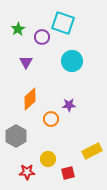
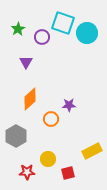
cyan circle: moved 15 px right, 28 px up
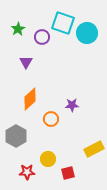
purple star: moved 3 px right
yellow rectangle: moved 2 px right, 2 px up
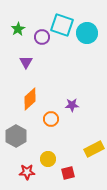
cyan square: moved 1 px left, 2 px down
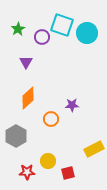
orange diamond: moved 2 px left, 1 px up
yellow circle: moved 2 px down
